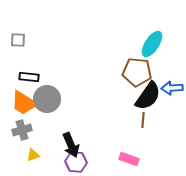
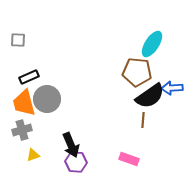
black rectangle: rotated 30 degrees counterclockwise
black semicircle: moved 2 px right; rotated 20 degrees clockwise
orange trapezoid: rotated 44 degrees clockwise
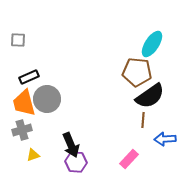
blue arrow: moved 7 px left, 51 px down
pink rectangle: rotated 66 degrees counterclockwise
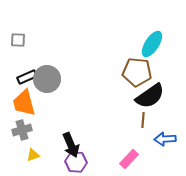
black rectangle: moved 2 px left
gray circle: moved 20 px up
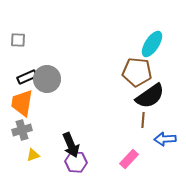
orange trapezoid: moved 2 px left; rotated 24 degrees clockwise
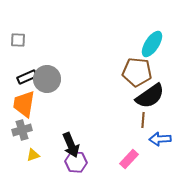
orange trapezoid: moved 2 px right, 1 px down
blue arrow: moved 5 px left
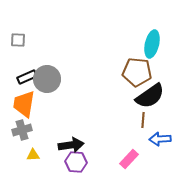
cyan ellipse: rotated 20 degrees counterclockwise
black arrow: rotated 75 degrees counterclockwise
yellow triangle: rotated 16 degrees clockwise
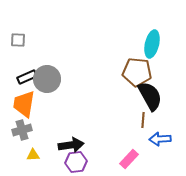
black semicircle: rotated 84 degrees counterclockwise
purple hexagon: rotated 10 degrees counterclockwise
